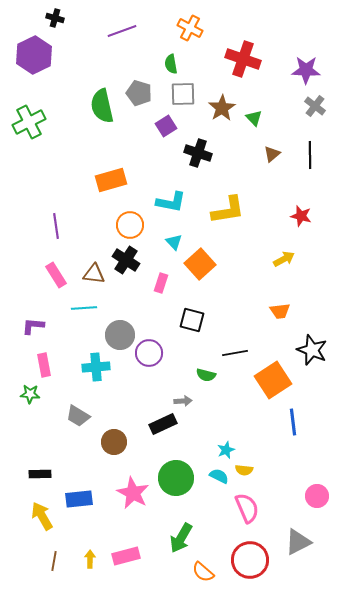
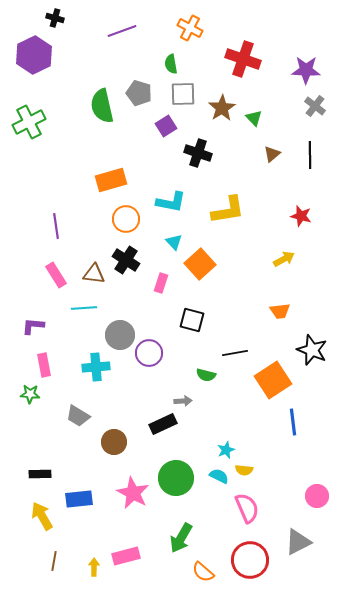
orange circle at (130, 225): moved 4 px left, 6 px up
yellow arrow at (90, 559): moved 4 px right, 8 px down
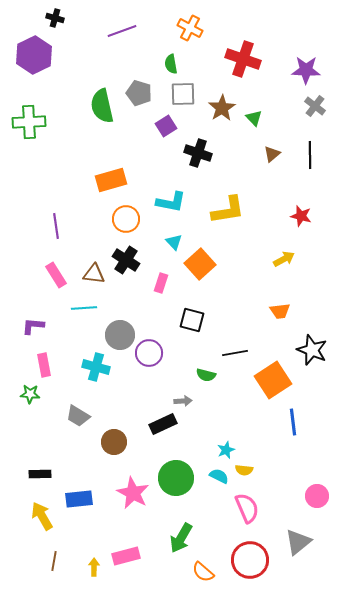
green cross at (29, 122): rotated 24 degrees clockwise
cyan cross at (96, 367): rotated 20 degrees clockwise
gray triangle at (298, 542): rotated 12 degrees counterclockwise
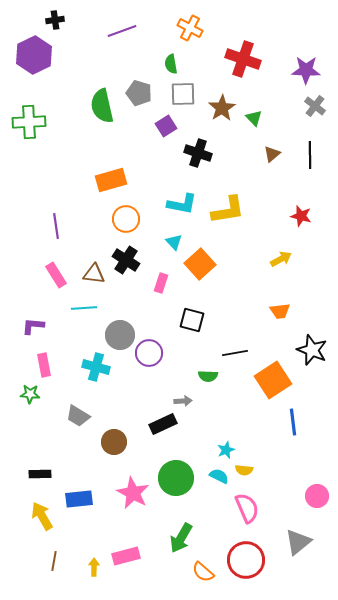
black cross at (55, 18): moved 2 px down; rotated 24 degrees counterclockwise
cyan L-shape at (171, 202): moved 11 px right, 2 px down
yellow arrow at (284, 259): moved 3 px left
green semicircle at (206, 375): moved 2 px right, 1 px down; rotated 12 degrees counterclockwise
red circle at (250, 560): moved 4 px left
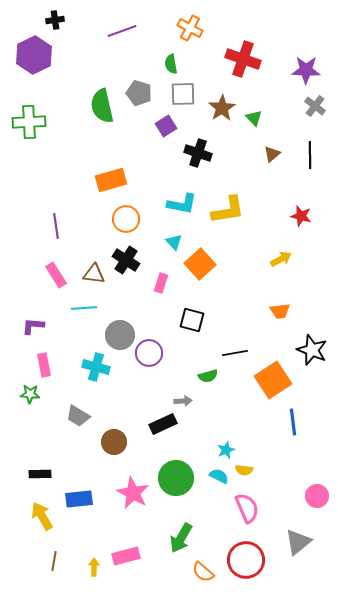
green semicircle at (208, 376): rotated 18 degrees counterclockwise
